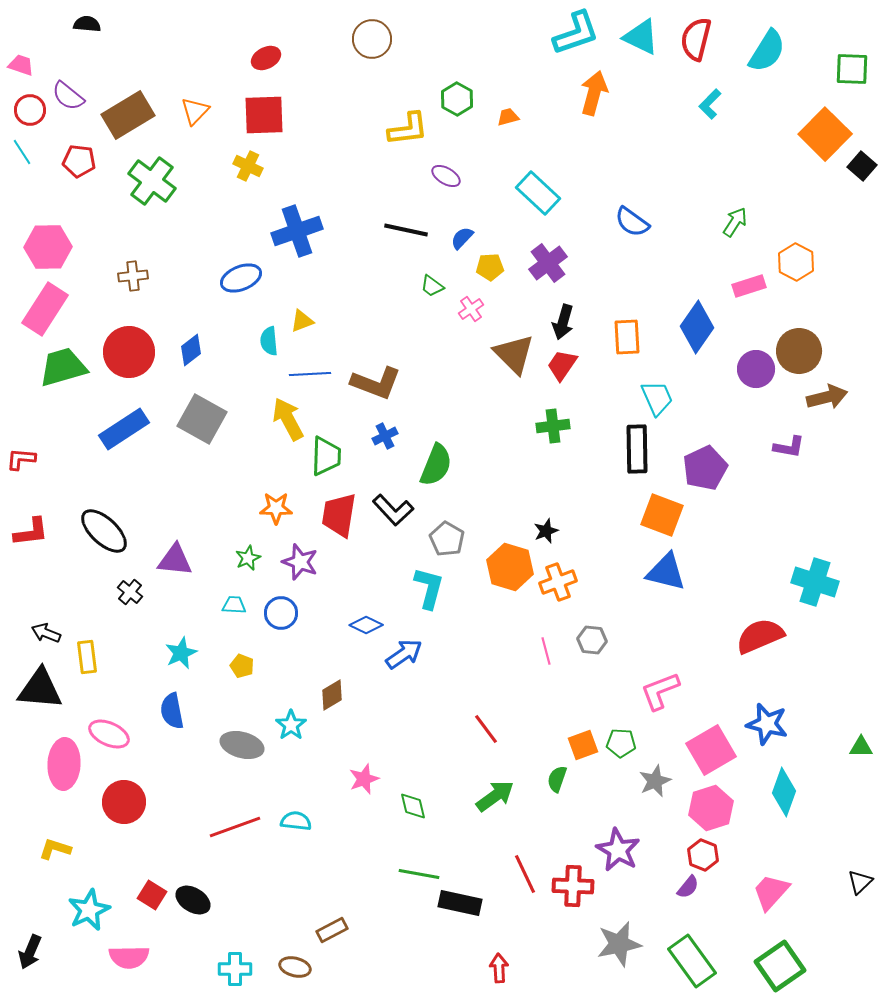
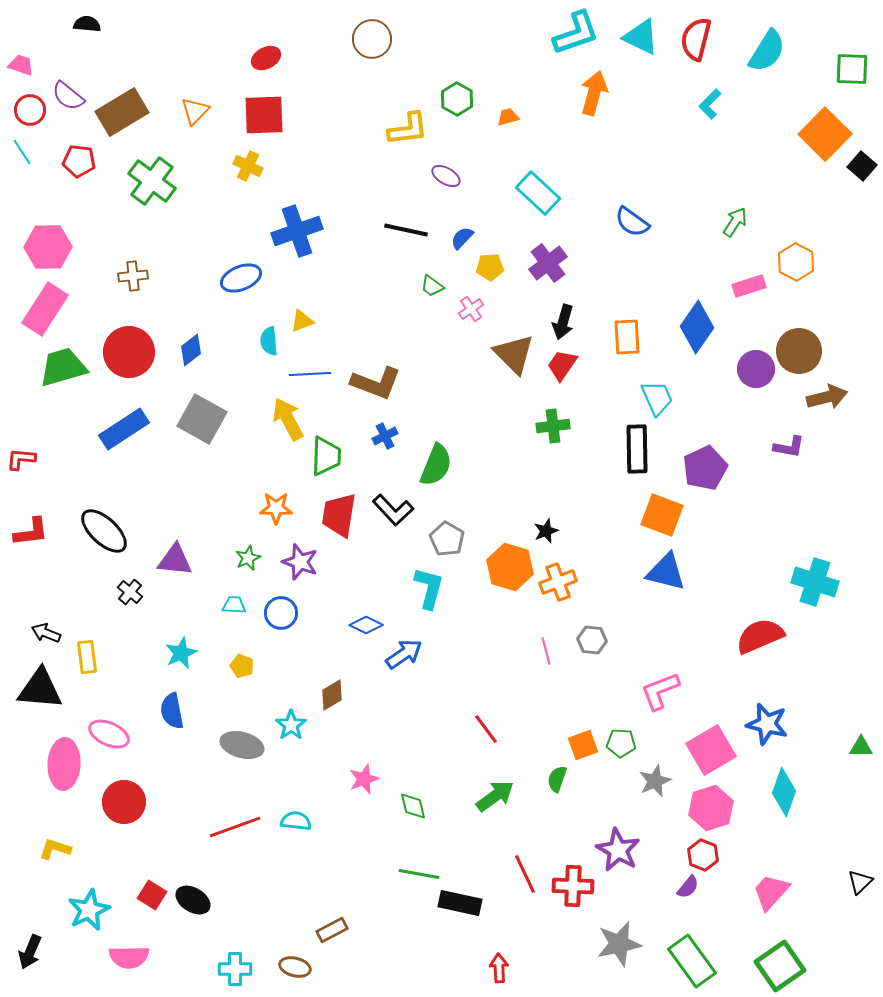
brown rectangle at (128, 115): moved 6 px left, 3 px up
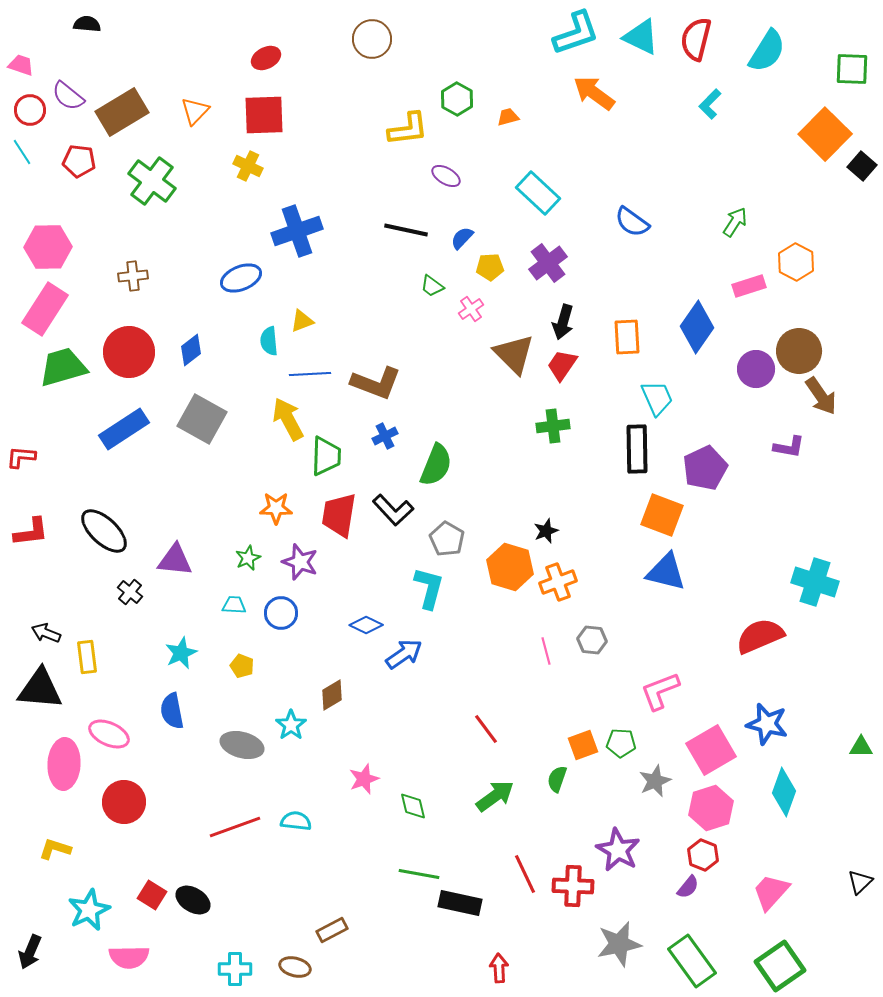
orange arrow at (594, 93): rotated 69 degrees counterclockwise
brown arrow at (827, 397): moved 6 px left, 1 px up; rotated 69 degrees clockwise
red L-shape at (21, 459): moved 2 px up
